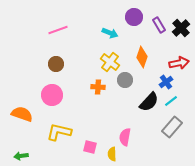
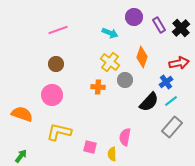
green arrow: rotated 136 degrees clockwise
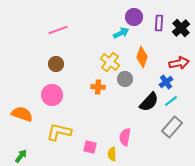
purple rectangle: moved 2 px up; rotated 35 degrees clockwise
cyan arrow: moved 11 px right; rotated 49 degrees counterclockwise
gray circle: moved 1 px up
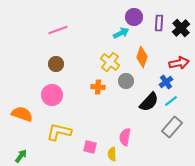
gray circle: moved 1 px right, 2 px down
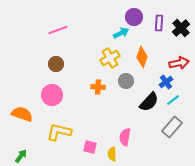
yellow cross: moved 4 px up; rotated 24 degrees clockwise
cyan line: moved 2 px right, 1 px up
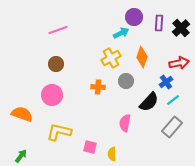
yellow cross: moved 1 px right
pink semicircle: moved 14 px up
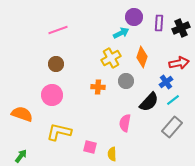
black cross: rotated 18 degrees clockwise
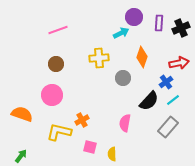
yellow cross: moved 12 px left; rotated 24 degrees clockwise
gray circle: moved 3 px left, 3 px up
orange cross: moved 16 px left, 33 px down; rotated 32 degrees counterclockwise
black semicircle: moved 1 px up
gray rectangle: moved 4 px left
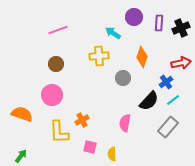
cyan arrow: moved 8 px left; rotated 119 degrees counterclockwise
yellow cross: moved 2 px up
red arrow: moved 2 px right
yellow L-shape: rotated 105 degrees counterclockwise
